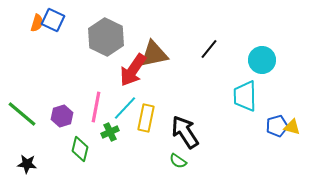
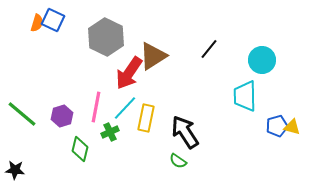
brown triangle: moved 1 px left, 2 px down; rotated 20 degrees counterclockwise
red arrow: moved 4 px left, 3 px down
black star: moved 12 px left, 6 px down
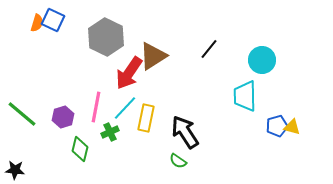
purple hexagon: moved 1 px right, 1 px down
